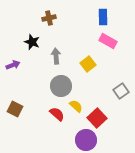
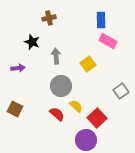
blue rectangle: moved 2 px left, 3 px down
purple arrow: moved 5 px right, 3 px down; rotated 16 degrees clockwise
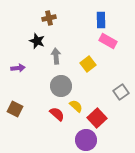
black star: moved 5 px right, 1 px up
gray square: moved 1 px down
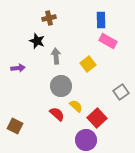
brown square: moved 17 px down
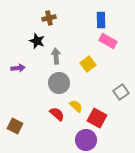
gray circle: moved 2 px left, 3 px up
red square: rotated 18 degrees counterclockwise
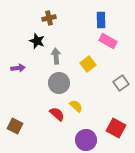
gray square: moved 9 px up
red square: moved 19 px right, 10 px down
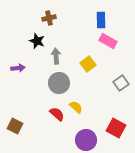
yellow semicircle: moved 1 px down
